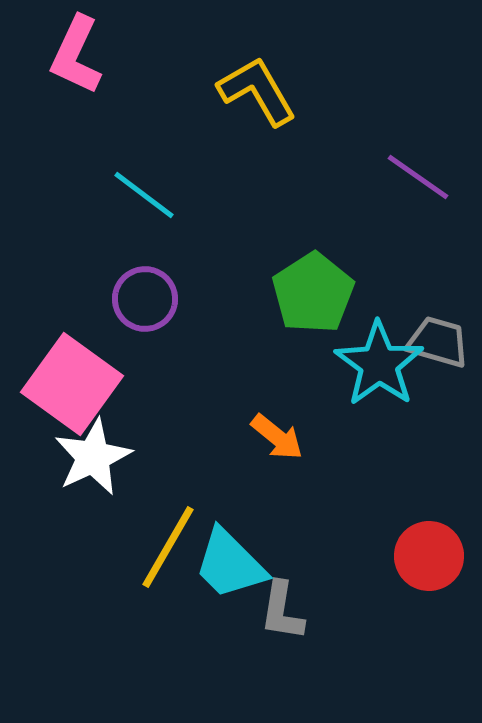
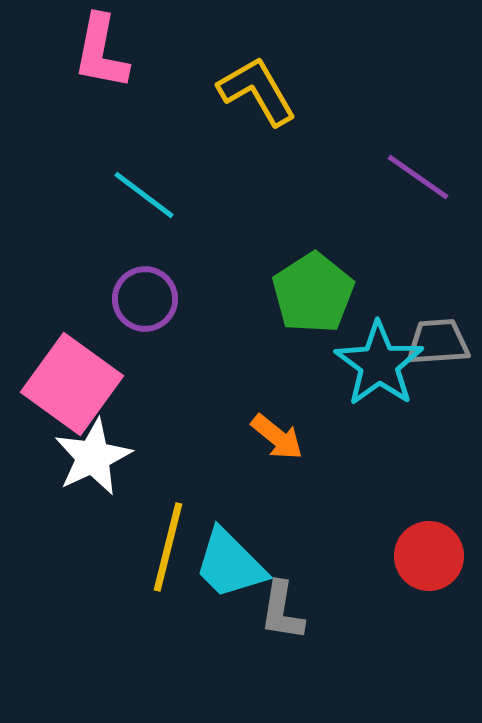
pink L-shape: moved 25 px right, 3 px up; rotated 14 degrees counterclockwise
gray trapezoid: rotated 20 degrees counterclockwise
yellow line: rotated 16 degrees counterclockwise
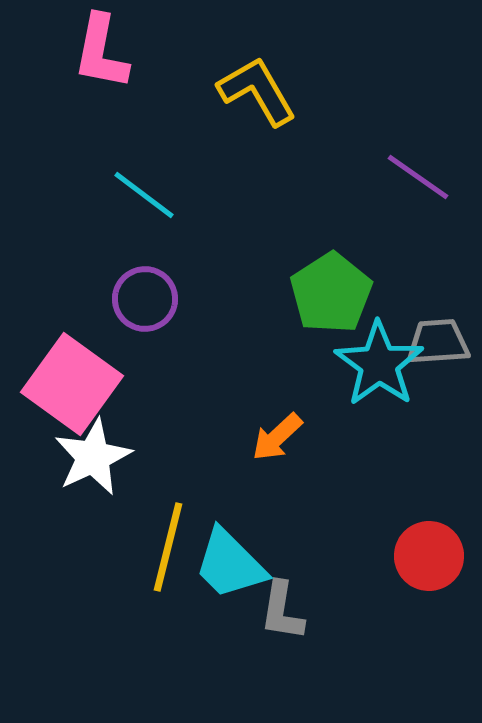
green pentagon: moved 18 px right
orange arrow: rotated 98 degrees clockwise
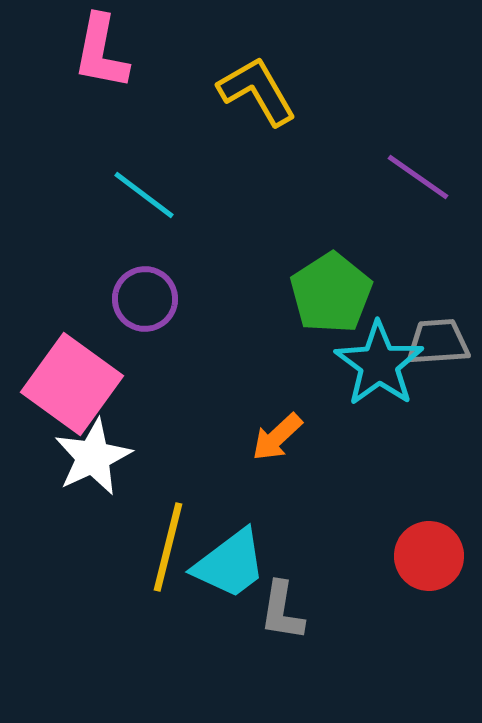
cyan trapezoid: rotated 82 degrees counterclockwise
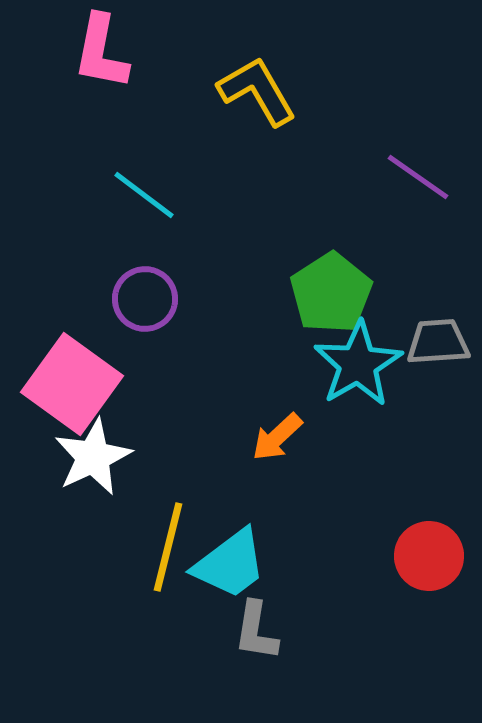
cyan star: moved 21 px left; rotated 6 degrees clockwise
gray L-shape: moved 26 px left, 20 px down
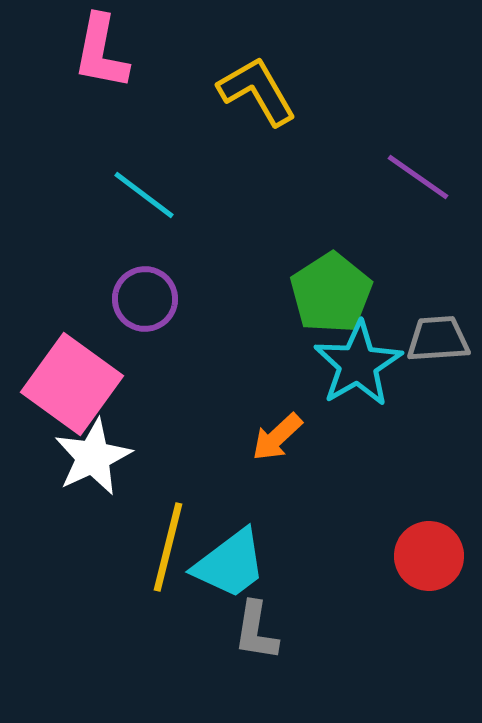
gray trapezoid: moved 3 px up
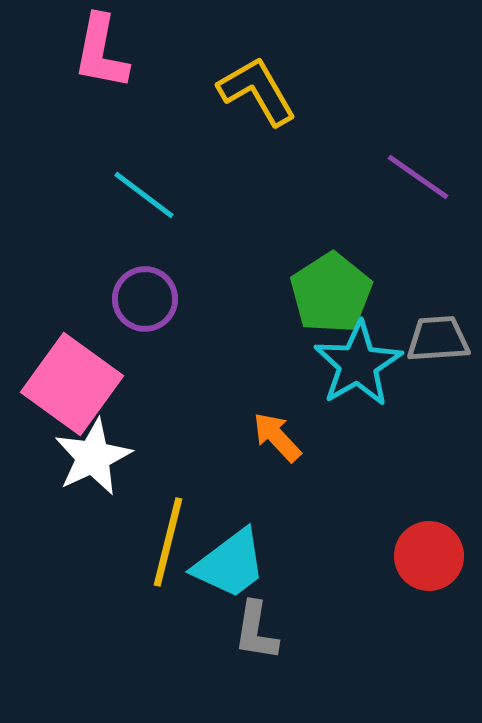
orange arrow: rotated 90 degrees clockwise
yellow line: moved 5 px up
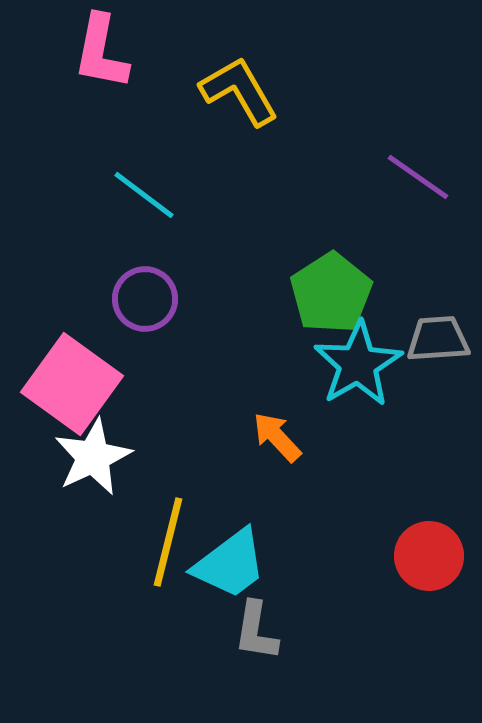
yellow L-shape: moved 18 px left
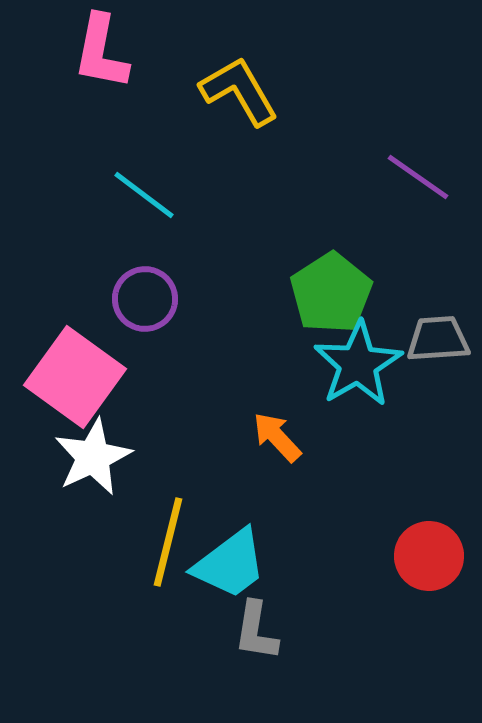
pink square: moved 3 px right, 7 px up
